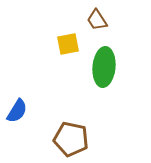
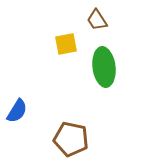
yellow square: moved 2 px left
green ellipse: rotated 12 degrees counterclockwise
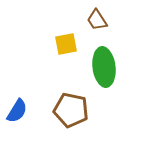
brown pentagon: moved 29 px up
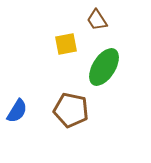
green ellipse: rotated 39 degrees clockwise
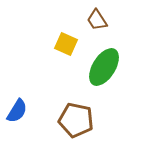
yellow square: rotated 35 degrees clockwise
brown pentagon: moved 5 px right, 10 px down
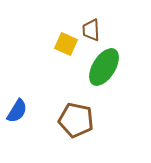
brown trapezoid: moved 6 px left, 10 px down; rotated 30 degrees clockwise
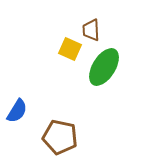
yellow square: moved 4 px right, 5 px down
brown pentagon: moved 16 px left, 17 px down
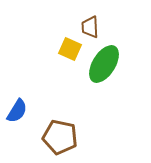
brown trapezoid: moved 1 px left, 3 px up
green ellipse: moved 3 px up
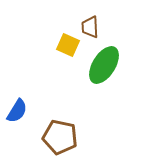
yellow square: moved 2 px left, 4 px up
green ellipse: moved 1 px down
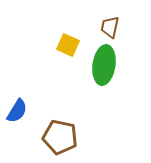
brown trapezoid: moved 20 px right; rotated 15 degrees clockwise
green ellipse: rotated 24 degrees counterclockwise
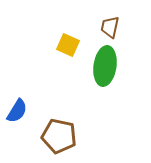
green ellipse: moved 1 px right, 1 px down
brown pentagon: moved 1 px left, 1 px up
